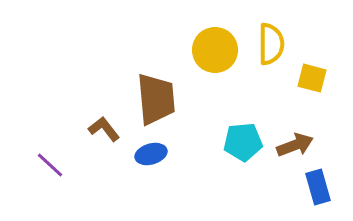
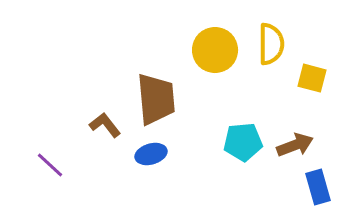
brown L-shape: moved 1 px right, 4 px up
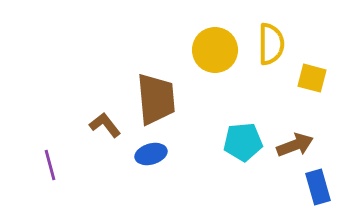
purple line: rotated 32 degrees clockwise
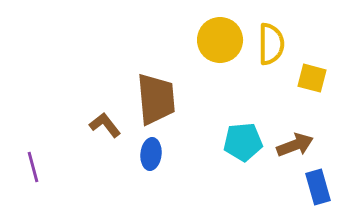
yellow circle: moved 5 px right, 10 px up
blue ellipse: rotated 68 degrees counterclockwise
purple line: moved 17 px left, 2 px down
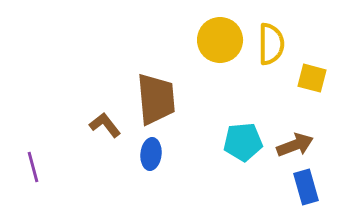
blue rectangle: moved 12 px left
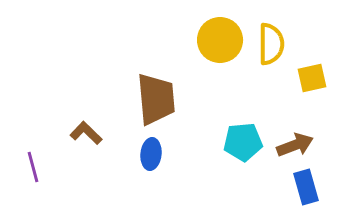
yellow square: rotated 28 degrees counterclockwise
brown L-shape: moved 19 px left, 8 px down; rotated 8 degrees counterclockwise
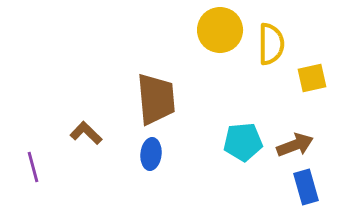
yellow circle: moved 10 px up
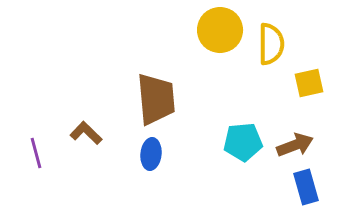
yellow square: moved 3 px left, 5 px down
purple line: moved 3 px right, 14 px up
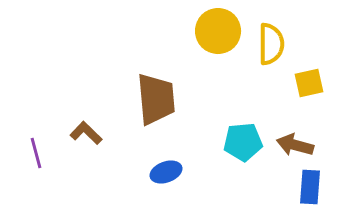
yellow circle: moved 2 px left, 1 px down
brown arrow: rotated 144 degrees counterclockwise
blue ellipse: moved 15 px right, 18 px down; rotated 64 degrees clockwise
blue rectangle: moved 4 px right; rotated 20 degrees clockwise
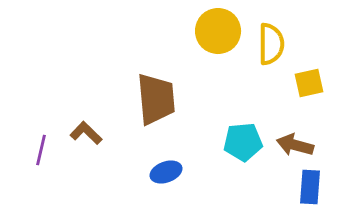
purple line: moved 5 px right, 3 px up; rotated 28 degrees clockwise
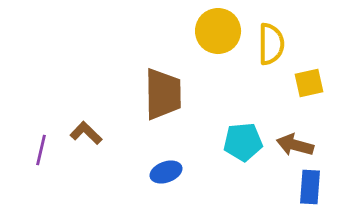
brown trapezoid: moved 7 px right, 5 px up; rotated 4 degrees clockwise
